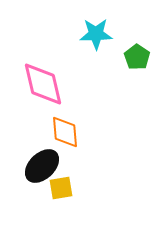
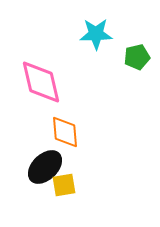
green pentagon: rotated 25 degrees clockwise
pink diamond: moved 2 px left, 2 px up
black ellipse: moved 3 px right, 1 px down
yellow square: moved 3 px right, 3 px up
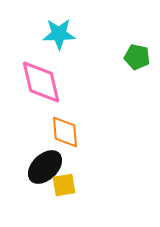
cyan star: moved 37 px left
green pentagon: rotated 25 degrees clockwise
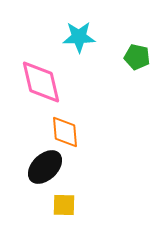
cyan star: moved 20 px right, 3 px down
yellow square: moved 20 px down; rotated 10 degrees clockwise
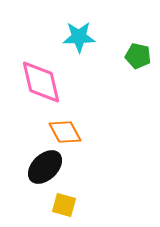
green pentagon: moved 1 px right, 1 px up
orange diamond: rotated 24 degrees counterclockwise
yellow square: rotated 15 degrees clockwise
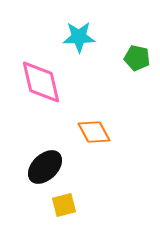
green pentagon: moved 1 px left, 2 px down
orange diamond: moved 29 px right
yellow square: rotated 30 degrees counterclockwise
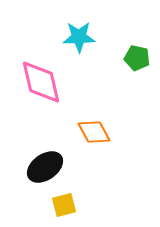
black ellipse: rotated 9 degrees clockwise
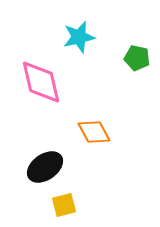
cyan star: rotated 12 degrees counterclockwise
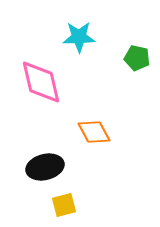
cyan star: rotated 12 degrees clockwise
black ellipse: rotated 21 degrees clockwise
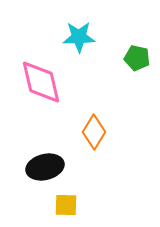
orange diamond: rotated 60 degrees clockwise
yellow square: moved 2 px right; rotated 15 degrees clockwise
